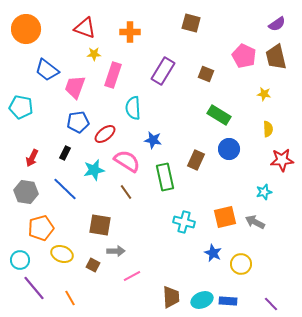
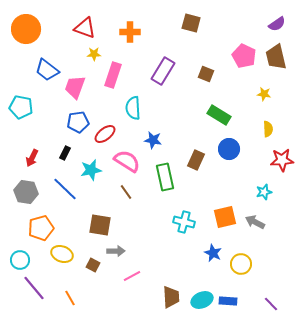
cyan star at (94, 170): moved 3 px left
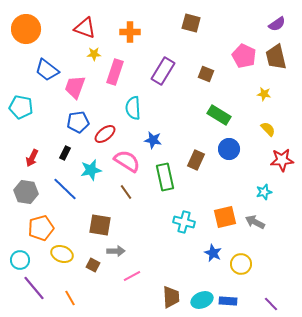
pink rectangle at (113, 75): moved 2 px right, 3 px up
yellow semicircle at (268, 129): rotated 42 degrees counterclockwise
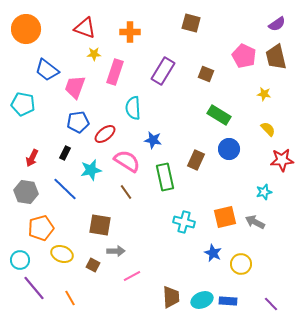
cyan pentagon at (21, 107): moved 2 px right, 3 px up
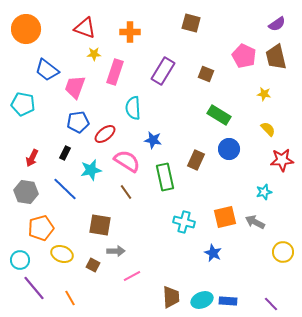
yellow circle at (241, 264): moved 42 px right, 12 px up
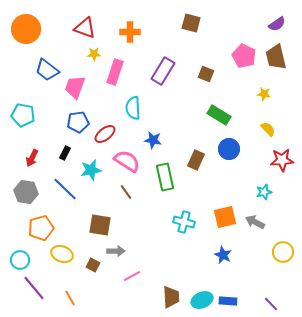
cyan pentagon at (23, 104): moved 11 px down
blue star at (213, 253): moved 10 px right, 2 px down
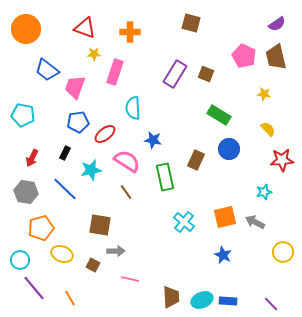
purple rectangle at (163, 71): moved 12 px right, 3 px down
cyan cross at (184, 222): rotated 25 degrees clockwise
pink line at (132, 276): moved 2 px left, 3 px down; rotated 42 degrees clockwise
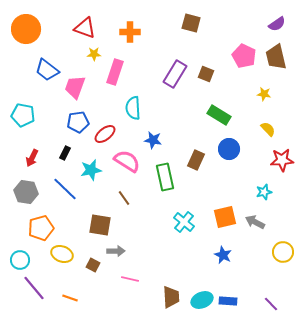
brown line at (126, 192): moved 2 px left, 6 px down
orange line at (70, 298): rotated 42 degrees counterclockwise
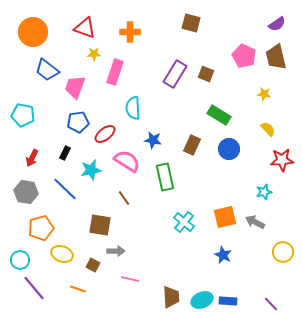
orange circle at (26, 29): moved 7 px right, 3 px down
brown rectangle at (196, 160): moved 4 px left, 15 px up
orange line at (70, 298): moved 8 px right, 9 px up
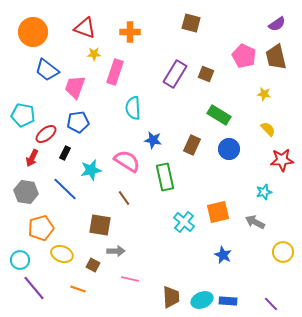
red ellipse at (105, 134): moved 59 px left
orange square at (225, 217): moved 7 px left, 5 px up
